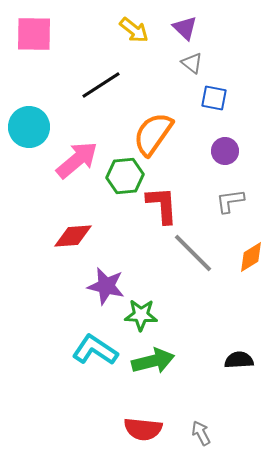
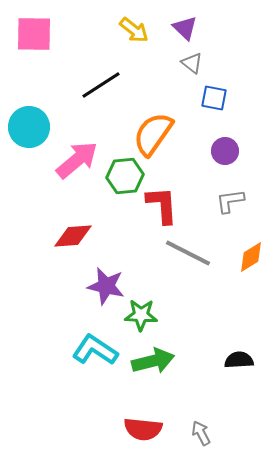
gray line: moved 5 px left; rotated 18 degrees counterclockwise
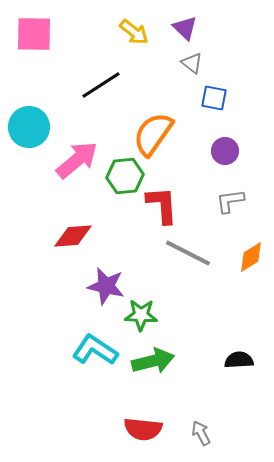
yellow arrow: moved 2 px down
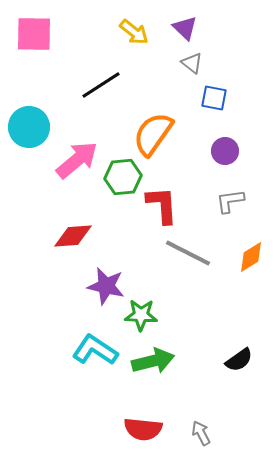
green hexagon: moved 2 px left, 1 px down
black semicircle: rotated 148 degrees clockwise
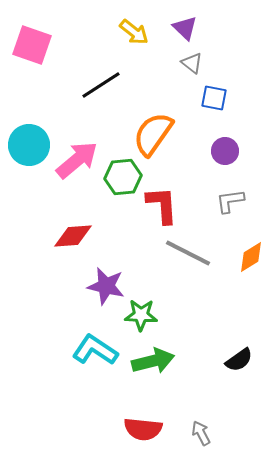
pink square: moved 2 px left, 11 px down; rotated 18 degrees clockwise
cyan circle: moved 18 px down
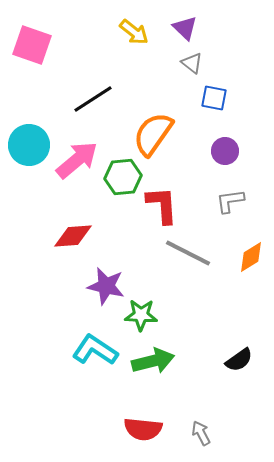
black line: moved 8 px left, 14 px down
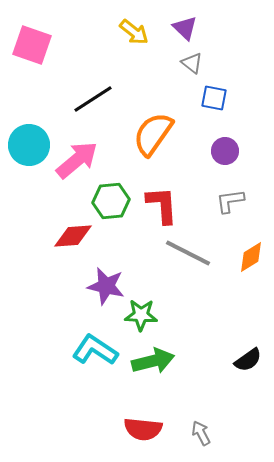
green hexagon: moved 12 px left, 24 px down
black semicircle: moved 9 px right
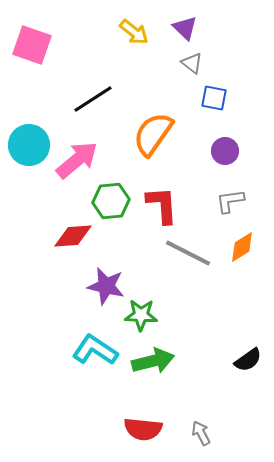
orange diamond: moved 9 px left, 10 px up
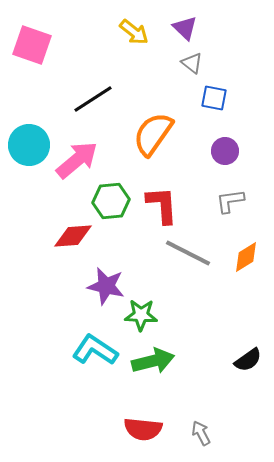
orange diamond: moved 4 px right, 10 px down
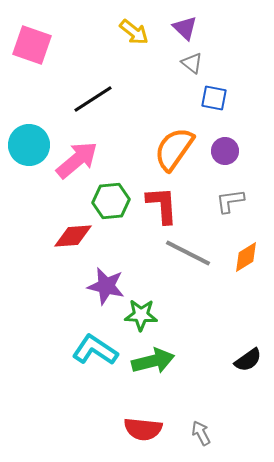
orange semicircle: moved 21 px right, 15 px down
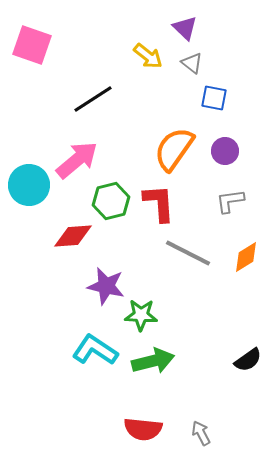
yellow arrow: moved 14 px right, 24 px down
cyan circle: moved 40 px down
green hexagon: rotated 9 degrees counterclockwise
red L-shape: moved 3 px left, 2 px up
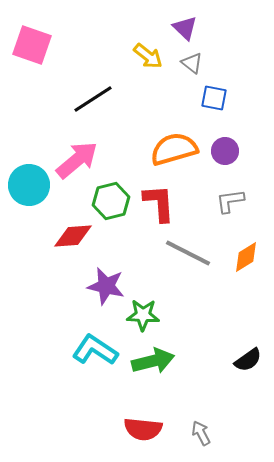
orange semicircle: rotated 39 degrees clockwise
green star: moved 2 px right
